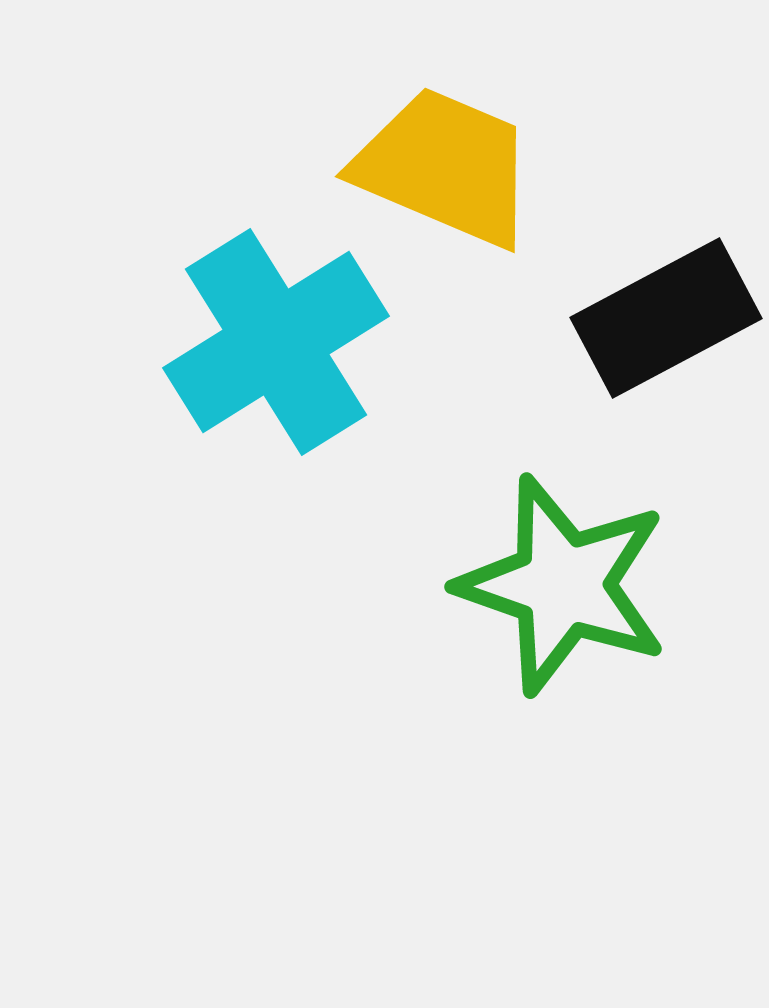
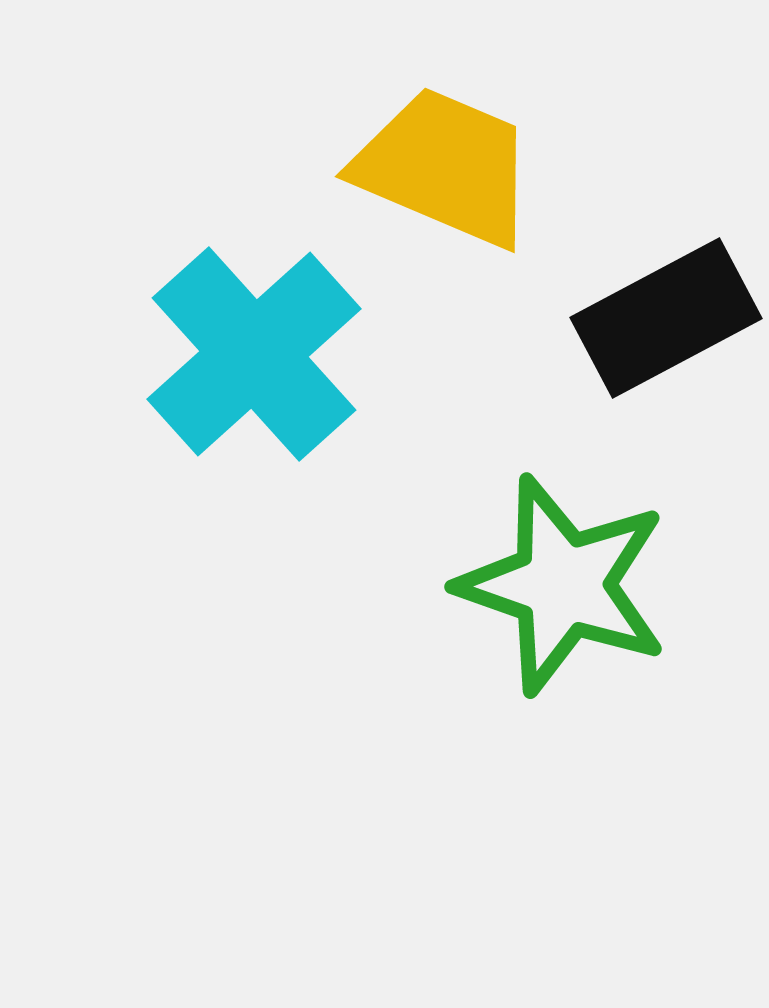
cyan cross: moved 22 px left, 12 px down; rotated 10 degrees counterclockwise
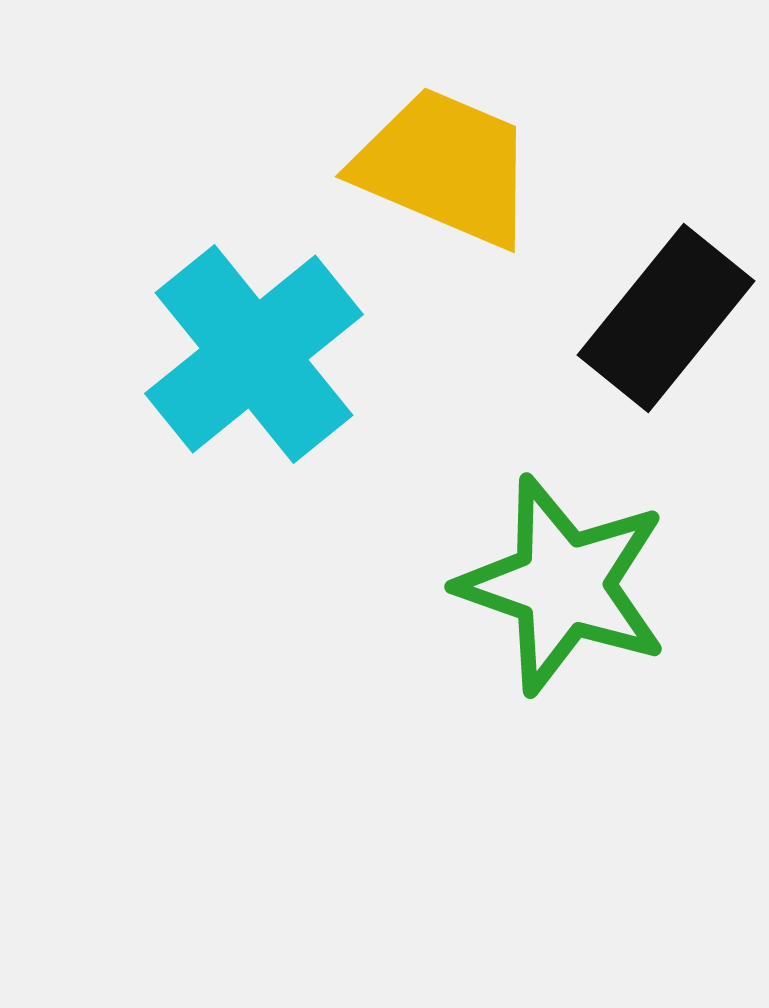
black rectangle: rotated 23 degrees counterclockwise
cyan cross: rotated 3 degrees clockwise
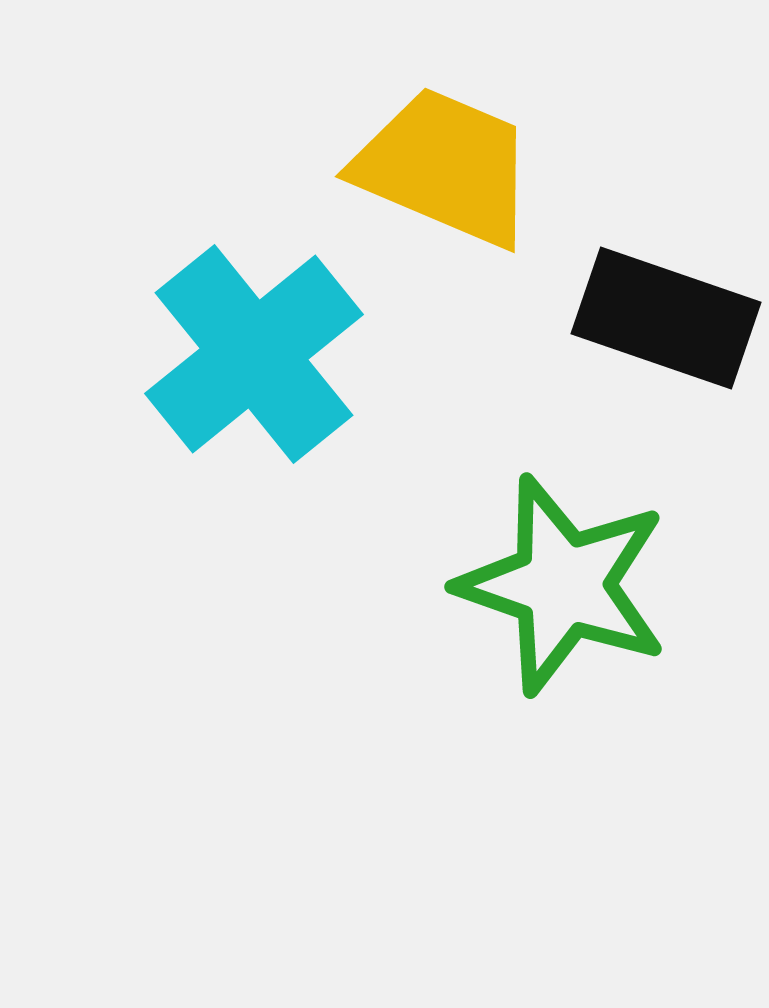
black rectangle: rotated 70 degrees clockwise
